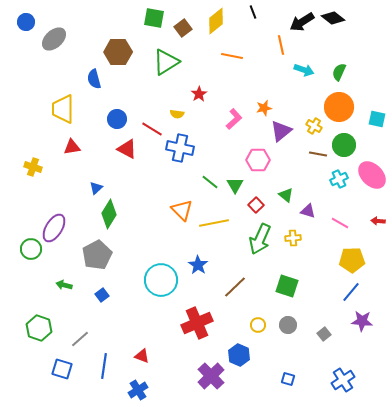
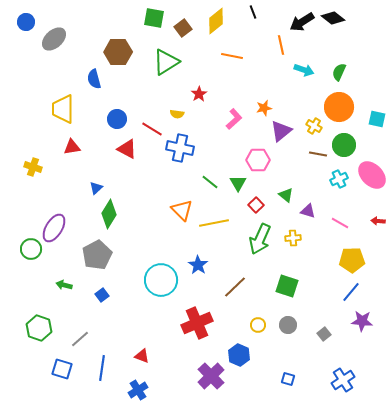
green triangle at (235, 185): moved 3 px right, 2 px up
blue line at (104, 366): moved 2 px left, 2 px down
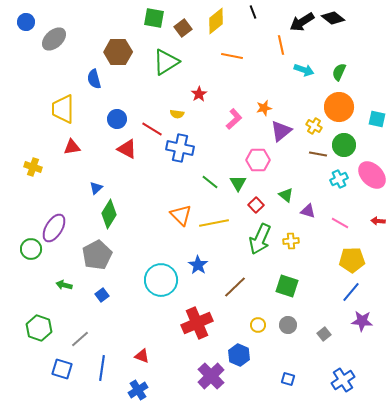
orange triangle at (182, 210): moved 1 px left, 5 px down
yellow cross at (293, 238): moved 2 px left, 3 px down
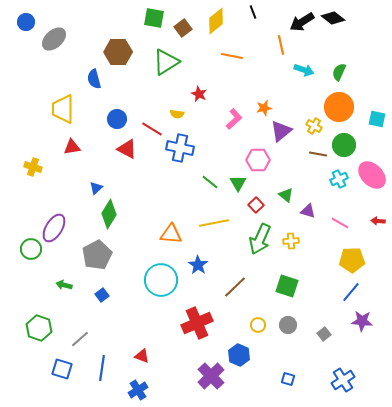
red star at (199, 94): rotated 14 degrees counterclockwise
orange triangle at (181, 215): moved 10 px left, 19 px down; rotated 40 degrees counterclockwise
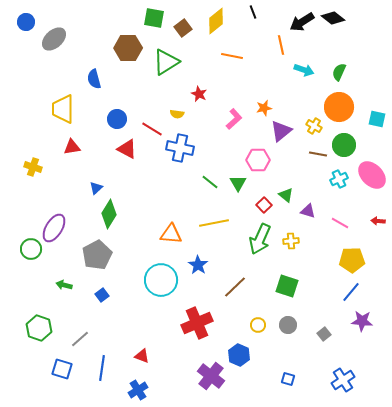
brown hexagon at (118, 52): moved 10 px right, 4 px up
red square at (256, 205): moved 8 px right
purple cross at (211, 376): rotated 8 degrees counterclockwise
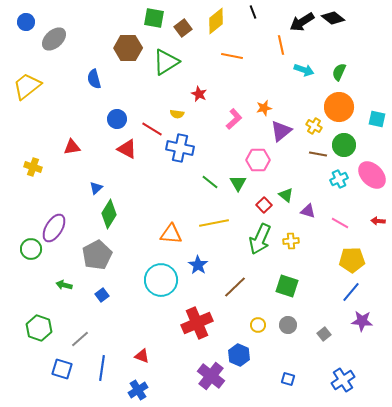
yellow trapezoid at (63, 109): moved 36 px left, 23 px up; rotated 52 degrees clockwise
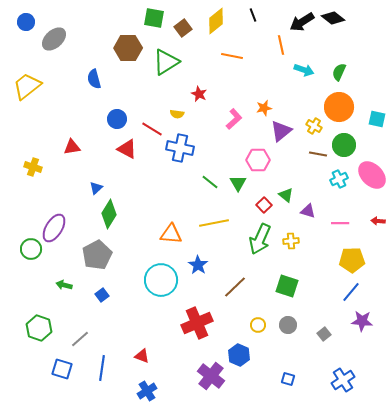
black line at (253, 12): moved 3 px down
pink line at (340, 223): rotated 30 degrees counterclockwise
blue cross at (138, 390): moved 9 px right, 1 px down
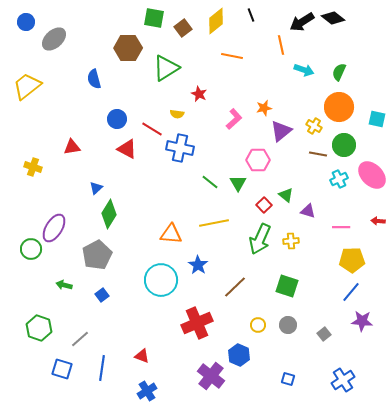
black line at (253, 15): moved 2 px left
green triangle at (166, 62): moved 6 px down
pink line at (340, 223): moved 1 px right, 4 px down
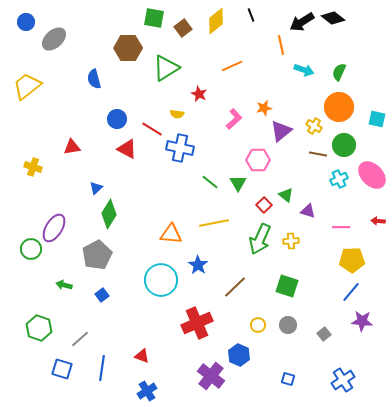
orange line at (232, 56): moved 10 px down; rotated 35 degrees counterclockwise
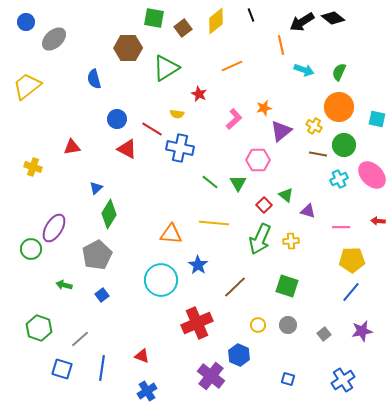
yellow line at (214, 223): rotated 16 degrees clockwise
purple star at (362, 321): moved 10 px down; rotated 15 degrees counterclockwise
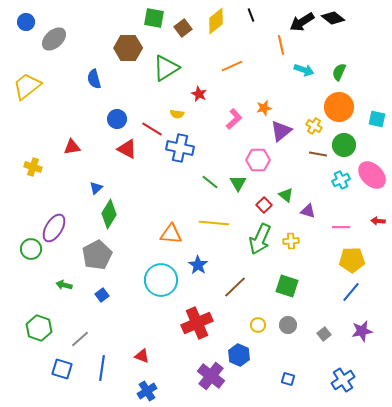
cyan cross at (339, 179): moved 2 px right, 1 px down
